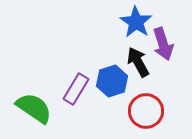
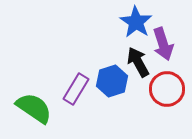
red circle: moved 21 px right, 22 px up
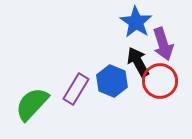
blue hexagon: rotated 20 degrees counterclockwise
red circle: moved 7 px left, 8 px up
green semicircle: moved 2 px left, 4 px up; rotated 81 degrees counterclockwise
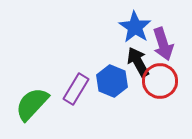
blue star: moved 1 px left, 5 px down
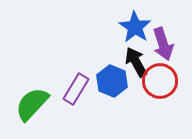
black arrow: moved 2 px left
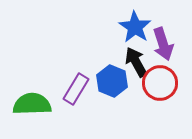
red circle: moved 2 px down
green semicircle: rotated 45 degrees clockwise
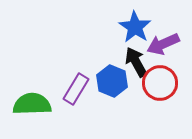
purple arrow: rotated 84 degrees clockwise
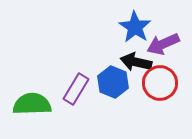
black arrow: rotated 48 degrees counterclockwise
blue hexagon: moved 1 px right, 1 px down
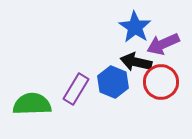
red circle: moved 1 px right, 1 px up
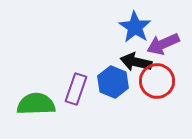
red circle: moved 4 px left, 1 px up
purple rectangle: rotated 12 degrees counterclockwise
green semicircle: moved 4 px right
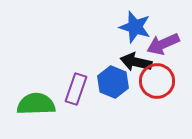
blue star: rotated 16 degrees counterclockwise
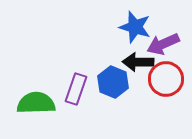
black arrow: moved 2 px right; rotated 12 degrees counterclockwise
red circle: moved 9 px right, 2 px up
green semicircle: moved 1 px up
